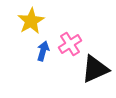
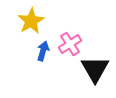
black triangle: rotated 36 degrees counterclockwise
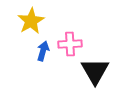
pink cross: rotated 30 degrees clockwise
black triangle: moved 2 px down
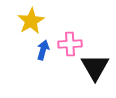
blue arrow: moved 1 px up
black triangle: moved 4 px up
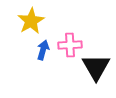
pink cross: moved 1 px down
black triangle: moved 1 px right
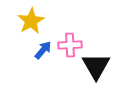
blue arrow: rotated 24 degrees clockwise
black triangle: moved 1 px up
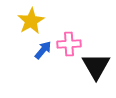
pink cross: moved 1 px left, 1 px up
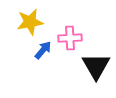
yellow star: moved 1 px left, 1 px down; rotated 20 degrees clockwise
pink cross: moved 1 px right, 6 px up
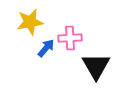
blue arrow: moved 3 px right, 2 px up
